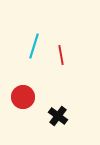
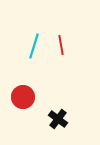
red line: moved 10 px up
black cross: moved 3 px down
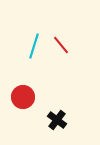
red line: rotated 30 degrees counterclockwise
black cross: moved 1 px left, 1 px down
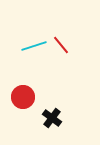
cyan line: rotated 55 degrees clockwise
black cross: moved 5 px left, 2 px up
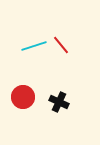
black cross: moved 7 px right, 16 px up; rotated 12 degrees counterclockwise
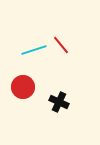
cyan line: moved 4 px down
red circle: moved 10 px up
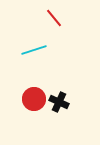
red line: moved 7 px left, 27 px up
red circle: moved 11 px right, 12 px down
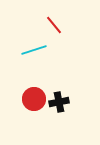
red line: moved 7 px down
black cross: rotated 36 degrees counterclockwise
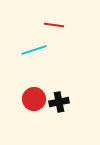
red line: rotated 42 degrees counterclockwise
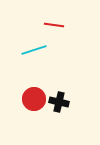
black cross: rotated 24 degrees clockwise
